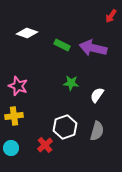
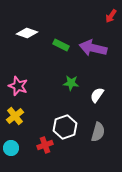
green rectangle: moved 1 px left
yellow cross: moved 1 px right; rotated 30 degrees counterclockwise
gray semicircle: moved 1 px right, 1 px down
red cross: rotated 21 degrees clockwise
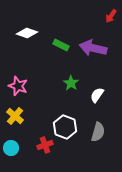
green star: rotated 28 degrees clockwise
yellow cross: rotated 12 degrees counterclockwise
white hexagon: rotated 20 degrees counterclockwise
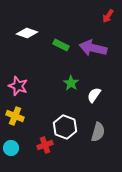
red arrow: moved 3 px left
white semicircle: moved 3 px left
yellow cross: rotated 18 degrees counterclockwise
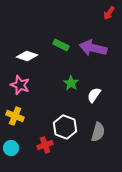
red arrow: moved 1 px right, 3 px up
white diamond: moved 23 px down
pink star: moved 2 px right, 1 px up
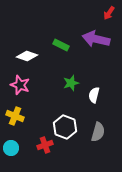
purple arrow: moved 3 px right, 9 px up
green star: rotated 21 degrees clockwise
white semicircle: rotated 21 degrees counterclockwise
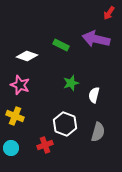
white hexagon: moved 3 px up
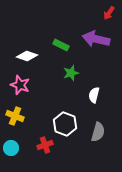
green star: moved 10 px up
